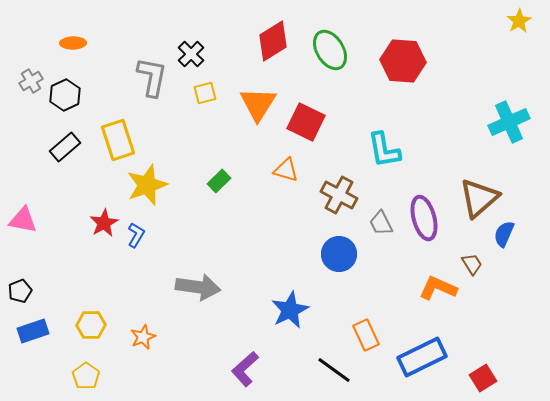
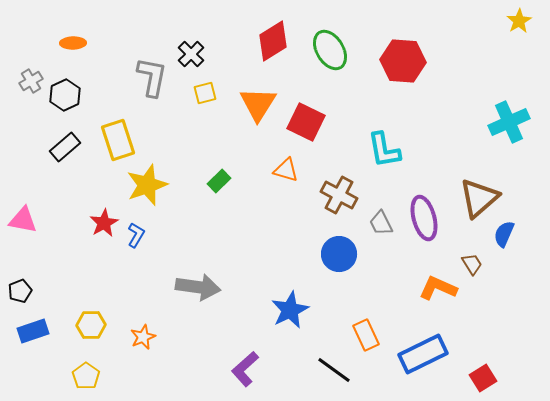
blue rectangle at (422, 357): moved 1 px right, 3 px up
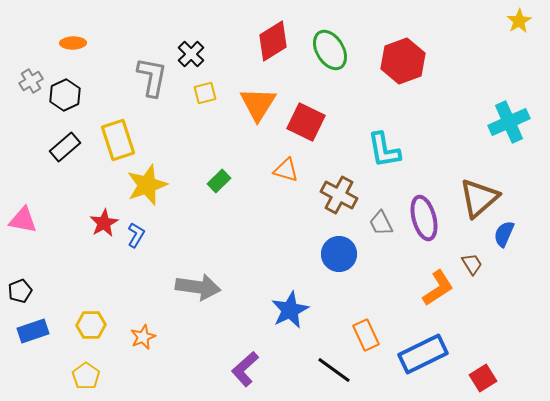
red hexagon at (403, 61): rotated 24 degrees counterclockwise
orange L-shape at (438, 288): rotated 123 degrees clockwise
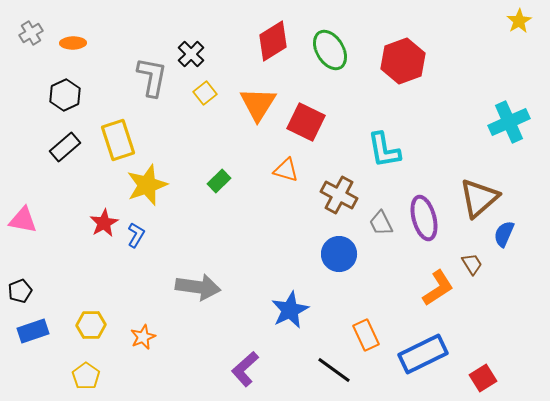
gray cross at (31, 81): moved 48 px up
yellow square at (205, 93): rotated 25 degrees counterclockwise
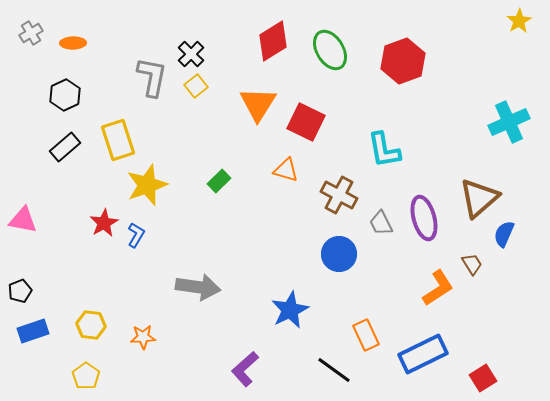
yellow square at (205, 93): moved 9 px left, 7 px up
yellow hexagon at (91, 325): rotated 8 degrees clockwise
orange star at (143, 337): rotated 20 degrees clockwise
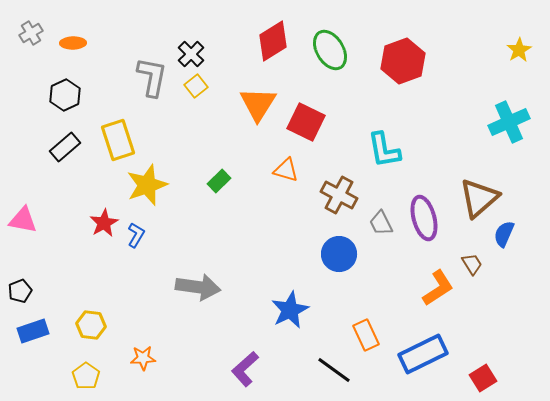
yellow star at (519, 21): moved 29 px down
orange star at (143, 337): moved 21 px down
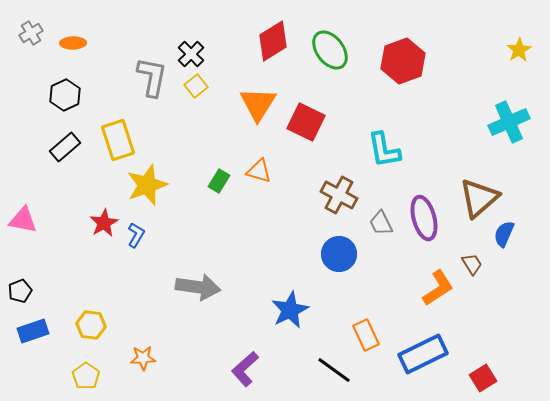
green ellipse at (330, 50): rotated 6 degrees counterclockwise
orange triangle at (286, 170): moved 27 px left, 1 px down
green rectangle at (219, 181): rotated 15 degrees counterclockwise
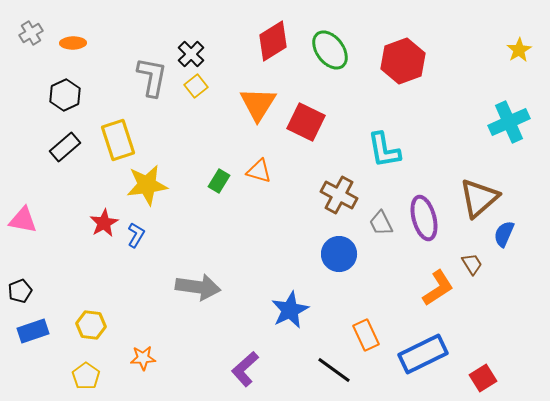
yellow star at (147, 185): rotated 12 degrees clockwise
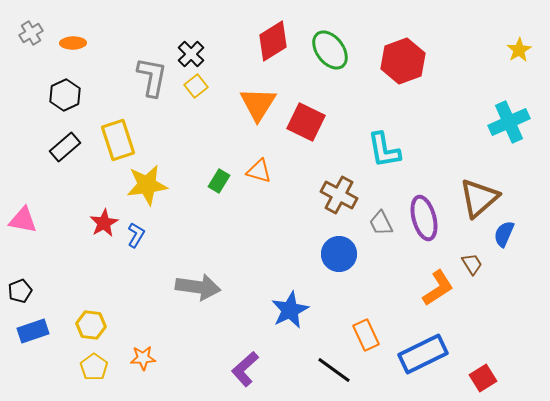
yellow pentagon at (86, 376): moved 8 px right, 9 px up
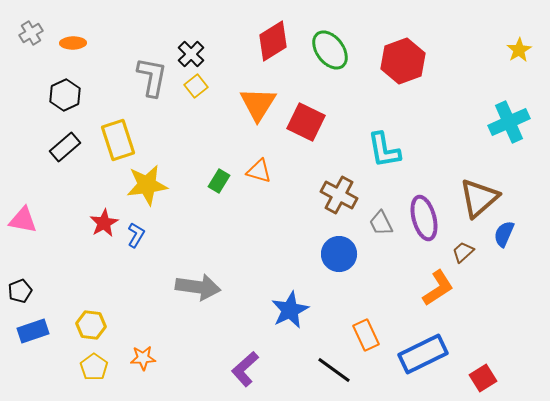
brown trapezoid at (472, 264): moved 9 px left, 12 px up; rotated 100 degrees counterclockwise
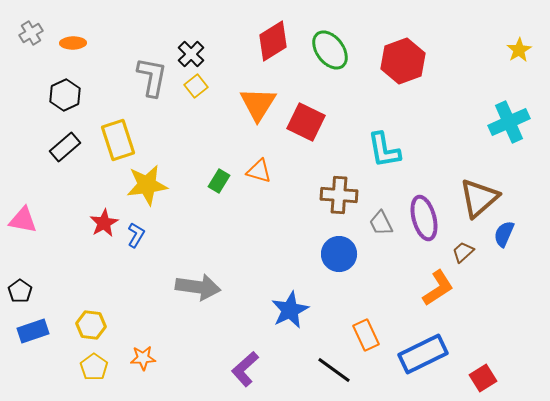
brown cross at (339, 195): rotated 24 degrees counterclockwise
black pentagon at (20, 291): rotated 15 degrees counterclockwise
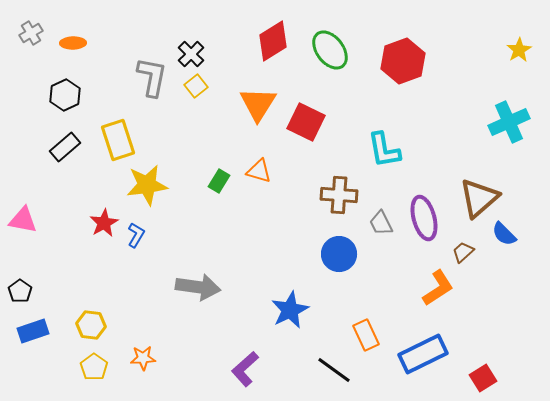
blue semicircle at (504, 234): rotated 68 degrees counterclockwise
